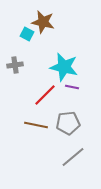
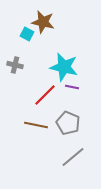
gray cross: rotated 21 degrees clockwise
gray pentagon: rotated 30 degrees clockwise
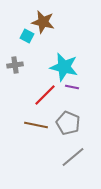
cyan square: moved 2 px down
gray cross: rotated 21 degrees counterclockwise
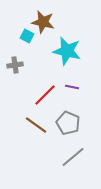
cyan star: moved 3 px right, 16 px up
brown line: rotated 25 degrees clockwise
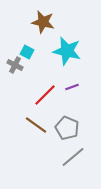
cyan square: moved 16 px down
gray cross: rotated 35 degrees clockwise
purple line: rotated 32 degrees counterclockwise
gray pentagon: moved 1 px left, 5 px down
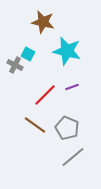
cyan square: moved 1 px right, 2 px down
brown line: moved 1 px left
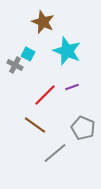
brown star: rotated 10 degrees clockwise
cyan star: rotated 8 degrees clockwise
gray pentagon: moved 16 px right
gray line: moved 18 px left, 4 px up
